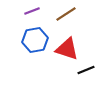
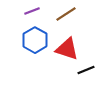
blue hexagon: rotated 20 degrees counterclockwise
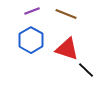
brown line: rotated 55 degrees clockwise
blue hexagon: moved 4 px left
black line: rotated 66 degrees clockwise
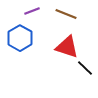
blue hexagon: moved 11 px left, 2 px up
red triangle: moved 2 px up
black line: moved 1 px left, 2 px up
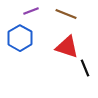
purple line: moved 1 px left
black line: rotated 24 degrees clockwise
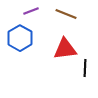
red triangle: moved 2 px left, 2 px down; rotated 25 degrees counterclockwise
black line: rotated 24 degrees clockwise
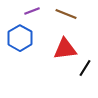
purple line: moved 1 px right
black line: rotated 30 degrees clockwise
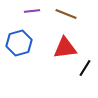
purple line: rotated 14 degrees clockwise
blue hexagon: moved 1 px left, 5 px down; rotated 15 degrees clockwise
red triangle: moved 1 px up
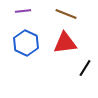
purple line: moved 9 px left
blue hexagon: moved 7 px right; rotated 20 degrees counterclockwise
red triangle: moved 5 px up
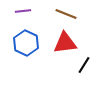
black line: moved 1 px left, 3 px up
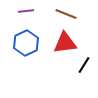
purple line: moved 3 px right
blue hexagon: rotated 10 degrees clockwise
